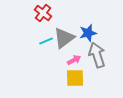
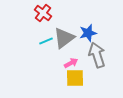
pink arrow: moved 3 px left, 3 px down
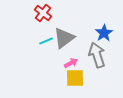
blue star: moved 16 px right; rotated 18 degrees counterclockwise
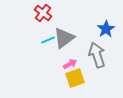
blue star: moved 2 px right, 4 px up
cyan line: moved 2 px right, 1 px up
pink arrow: moved 1 px left, 1 px down
yellow square: rotated 18 degrees counterclockwise
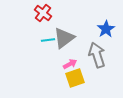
cyan line: rotated 16 degrees clockwise
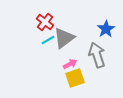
red cross: moved 2 px right, 9 px down
cyan line: rotated 24 degrees counterclockwise
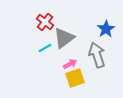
cyan line: moved 3 px left, 8 px down
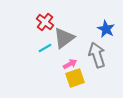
blue star: rotated 12 degrees counterclockwise
